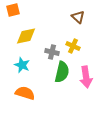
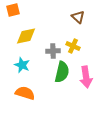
gray cross: moved 1 px right, 1 px up; rotated 16 degrees counterclockwise
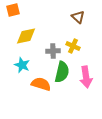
orange semicircle: moved 16 px right, 9 px up
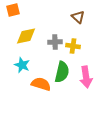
yellow cross: rotated 16 degrees counterclockwise
gray cross: moved 2 px right, 9 px up
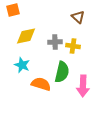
pink arrow: moved 3 px left, 9 px down; rotated 10 degrees clockwise
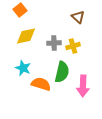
orange square: moved 7 px right; rotated 24 degrees counterclockwise
gray cross: moved 1 px left, 1 px down
yellow cross: rotated 24 degrees counterclockwise
cyan star: moved 1 px right, 3 px down
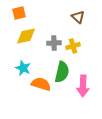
orange square: moved 1 px left, 3 px down; rotated 24 degrees clockwise
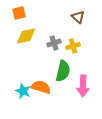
gray cross: rotated 16 degrees counterclockwise
cyan star: moved 23 px down
green semicircle: moved 1 px right, 1 px up
orange semicircle: moved 3 px down
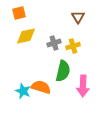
brown triangle: rotated 16 degrees clockwise
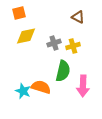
brown triangle: rotated 32 degrees counterclockwise
